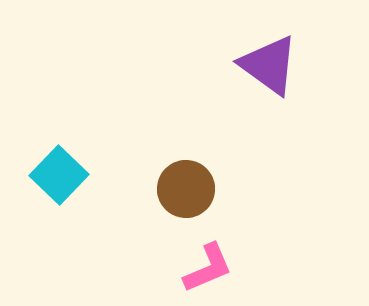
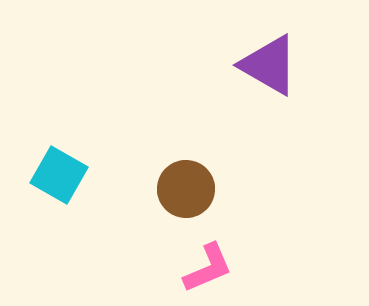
purple triangle: rotated 6 degrees counterclockwise
cyan square: rotated 14 degrees counterclockwise
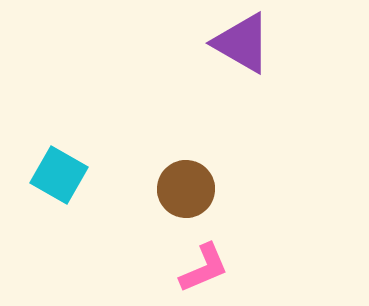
purple triangle: moved 27 px left, 22 px up
pink L-shape: moved 4 px left
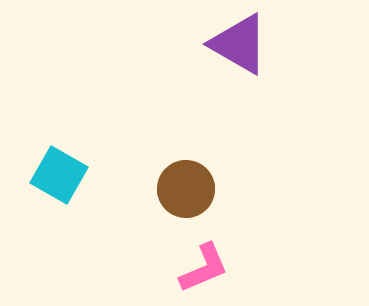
purple triangle: moved 3 px left, 1 px down
